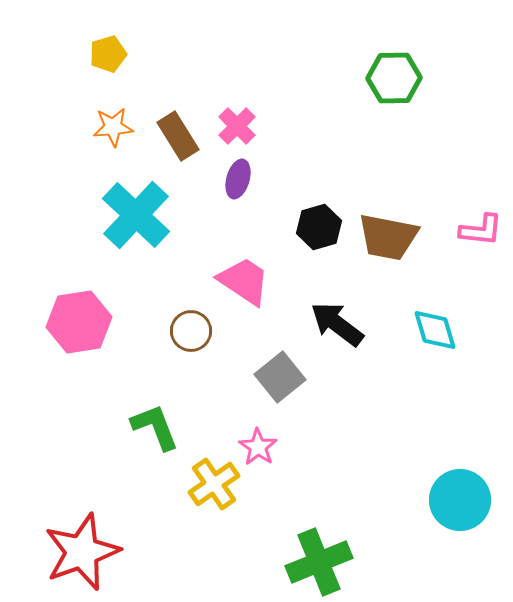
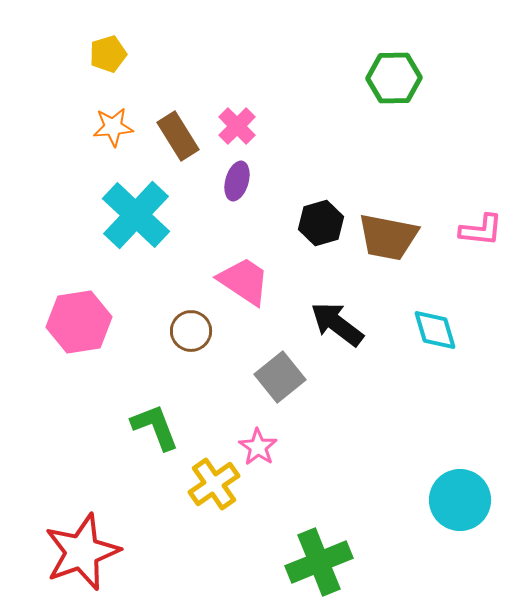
purple ellipse: moved 1 px left, 2 px down
black hexagon: moved 2 px right, 4 px up
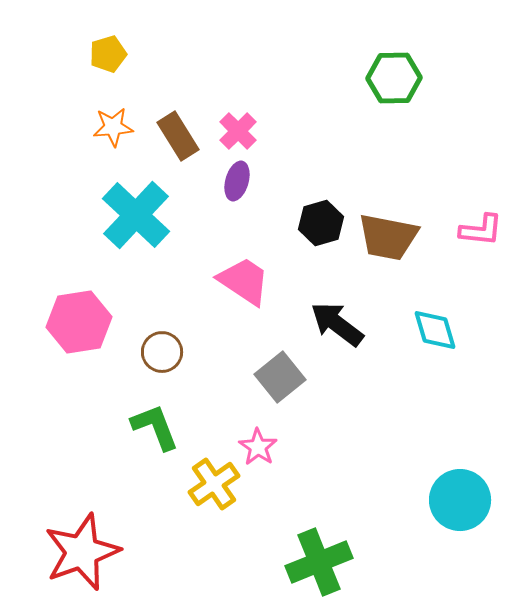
pink cross: moved 1 px right, 5 px down
brown circle: moved 29 px left, 21 px down
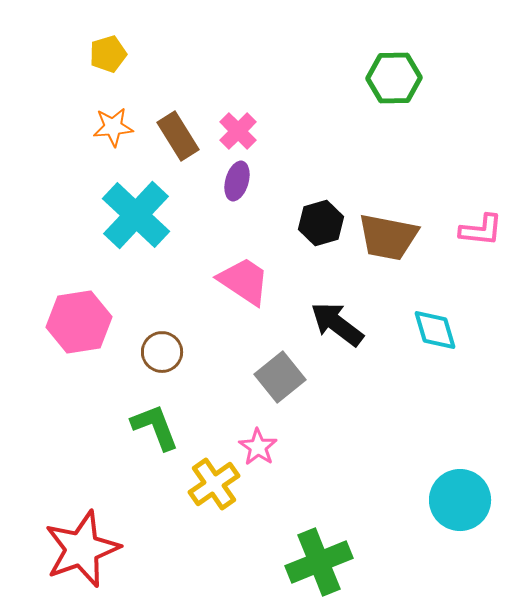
red star: moved 3 px up
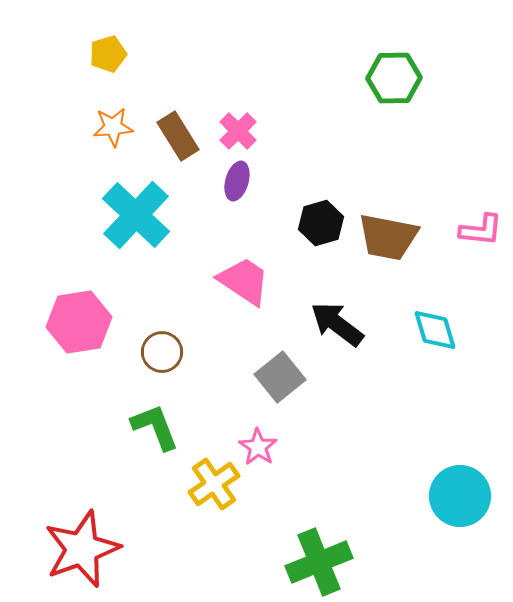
cyan circle: moved 4 px up
